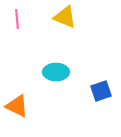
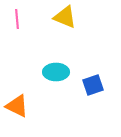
blue square: moved 8 px left, 6 px up
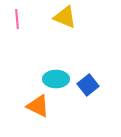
cyan ellipse: moved 7 px down
blue square: moved 5 px left; rotated 20 degrees counterclockwise
orange triangle: moved 21 px right
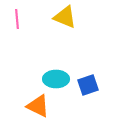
blue square: rotated 20 degrees clockwise
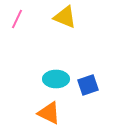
pink line: rotated 30 degrees clockwise
orange triangle: moved 11 px right, 7 px down
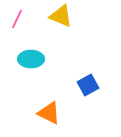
yellow triangle: moved 4 px left, 1 px up
cyan ellipse: moved 25 px left, 20 px up
blue square: rotated 10 degrees counterclockwise
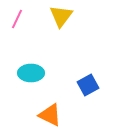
yellow triangle: rotated 45 degrees clockwise
cyan ellipse: moved 14 px down
orange triangle: moved 1 px right, 2 px down
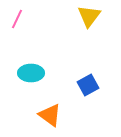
yellow triangle: moved 28 px right
orange triangle: rotated 10 degrees clockwise
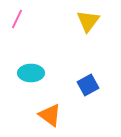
yellow triangle: moved 1 px left, 5 px down
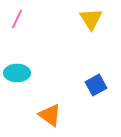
yellow triangle: moved 3 px right, 2 px up; rotated 10 degrees counterclockwise
cyan ellipse: moved 14 px left
blue square: moved 8 px right
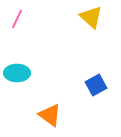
yellow triangle: moved 2 px up; rotated 15 degrees counterclockwise
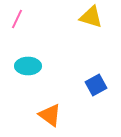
yellow triangle: rotated 25 degrees counterclockwise
cyan ellipse: moved 11 px right, 7 px up
